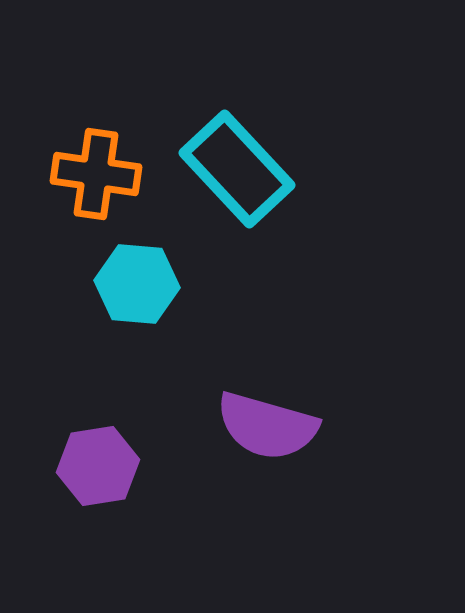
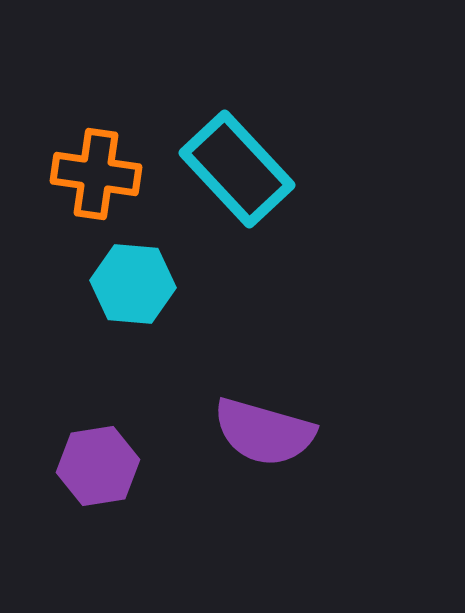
cyan hexagon: moved 4 px left
purple semicircle: moved 3 px left, 6 px down
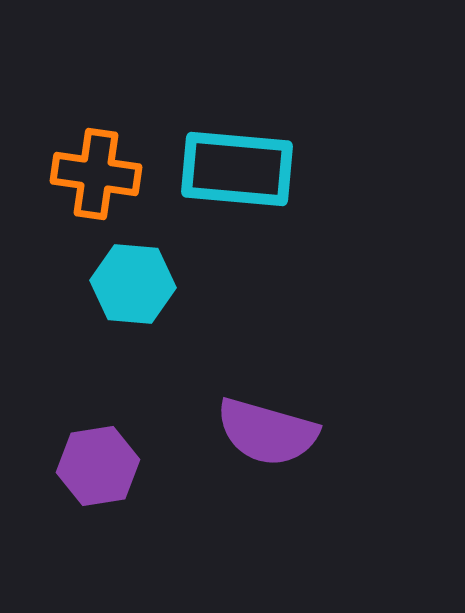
cyan rectangle: rotated 42 degrees counterclockwise
purple semicircle: moved 3 px right
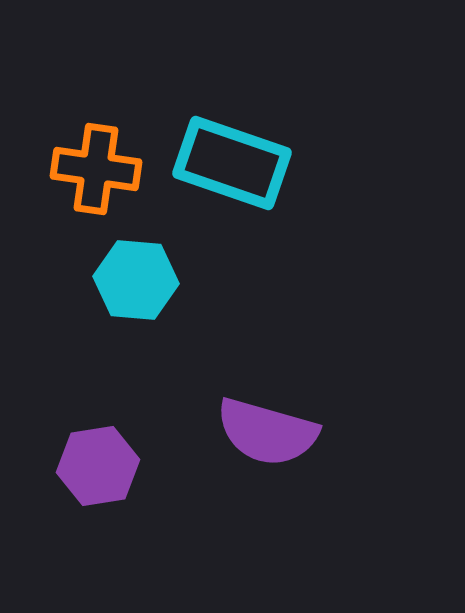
cyan rectangle: moved 5 px left, 6 px up; rotated 14 degrees clockwise
orange cross: moved 5 px up
cyan hexagon: moved 3 px right, 4 px up
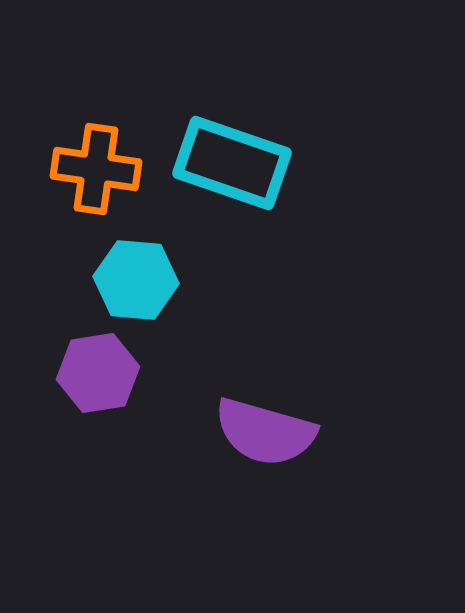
purple semicircle: moved 2 px left
purple hexagon: moved 93 px up
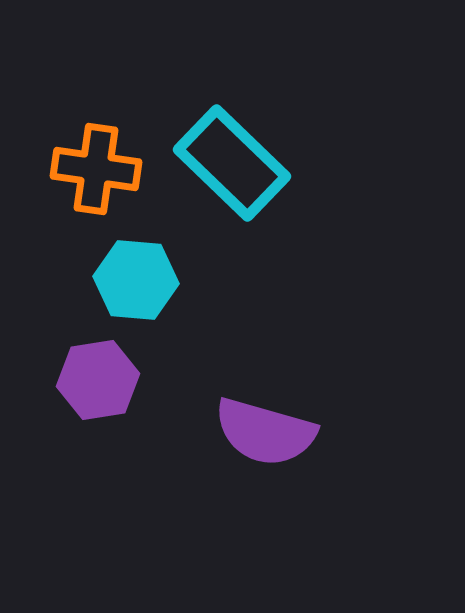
cyan rectangle: rotated 25 degrees clockwise
purple hexagon: moved 7 px down
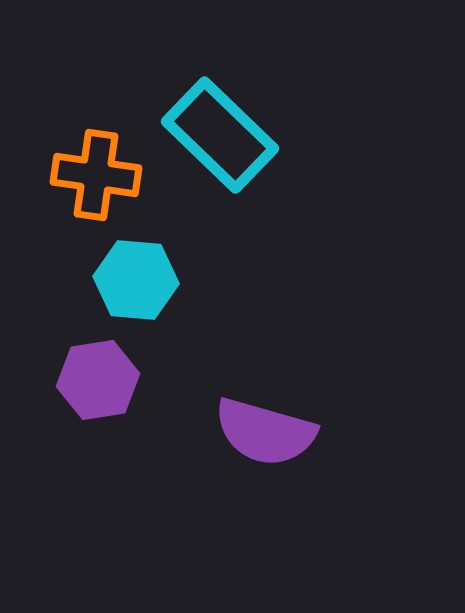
cyan rectangle: moved 12 px left, 28 px up
orange cross: moved 6 px down
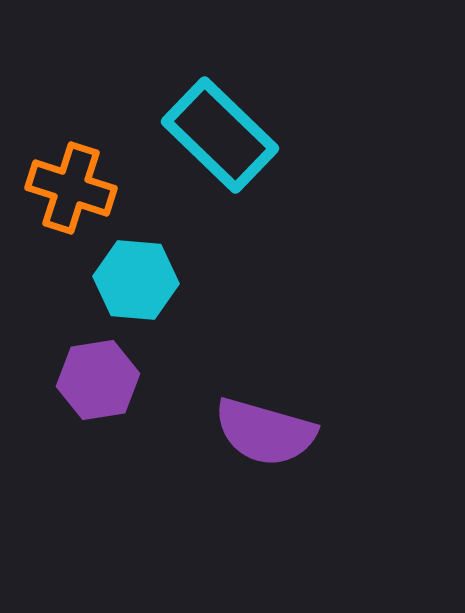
orange cross: moved 25 px left, 13 px down; rotated 10 degrees clockwise
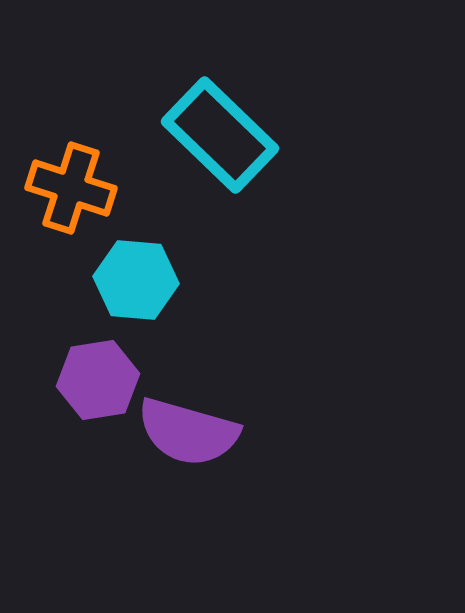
purple semicircle: moved 77 px left
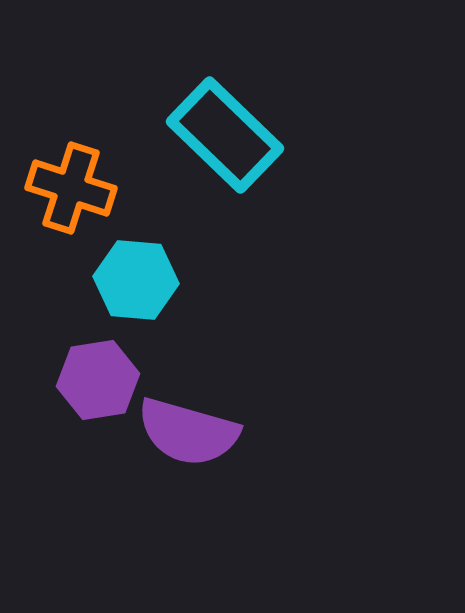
cyan rectangle: moved 5 px right
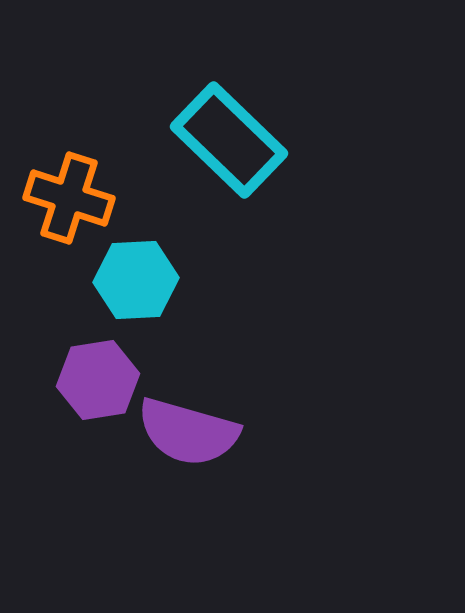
cyan rectangle: moved 4 px right, 5 px down
orange cross: moved 2 px left, 10 px down
cyan hexagon: rotated 8 degrees counterclockwise
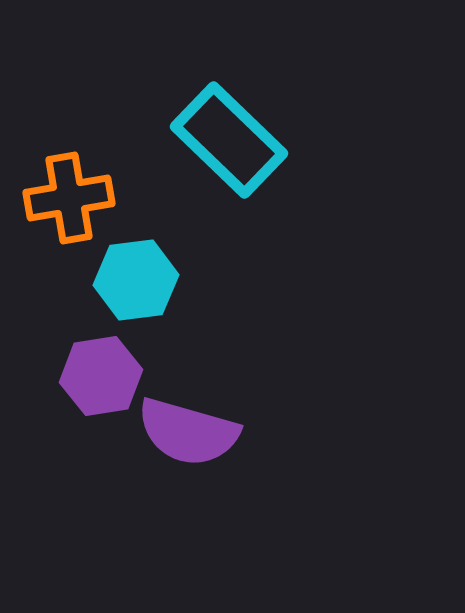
orange cross: rotated 28 degrees counterclockwise
cyan hexagon: rotated 4 degrees counterclockwise
purple hexagon: moved 3 px right, 4 px up
